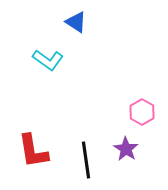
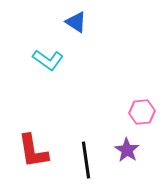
pink hexagon: rotated 25 degrees clockwise
purple star: moved 1 px right, 1 px down
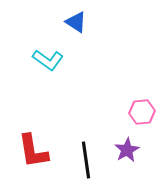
purple star: rotated 10 degrees clockwise
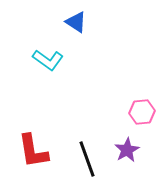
black line: moved 1 px right, 1 px up; rotated 12 degrees counterclockwise
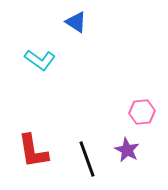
cyan L-shape: moved 8 px left
purple star: rotated 15 degrees counterclockwise
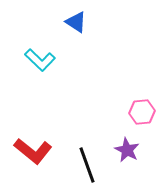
cyan L-shape: rotated 8 degrees clockwise
red L-shape: rotated 42 degrees counterclockwise
black line: moved 6 px down
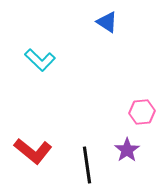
blue triangle: moved 31 px right
purple star: rotated 10 degrees clockwise
black line: rotated 12 degrees clockwise
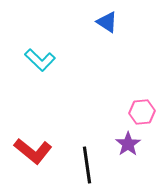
purple star: moved 1 px right, 6 px up
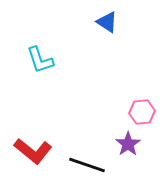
cyan L-shape: rotated 28 degrees clockwise
black line: rotated 63 degrees counterclockwise
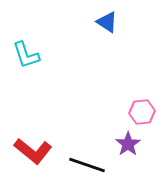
cyan L-shape: moved 14 px left, 5 px up
